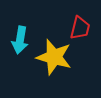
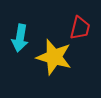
cyan arrow: moved 2 px up
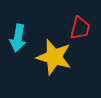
cyan arrow: moved 2 px left
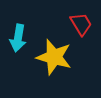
red trapezoid: moved 1 px right, 4 px up; rotated 45 degrees counterclockwise
